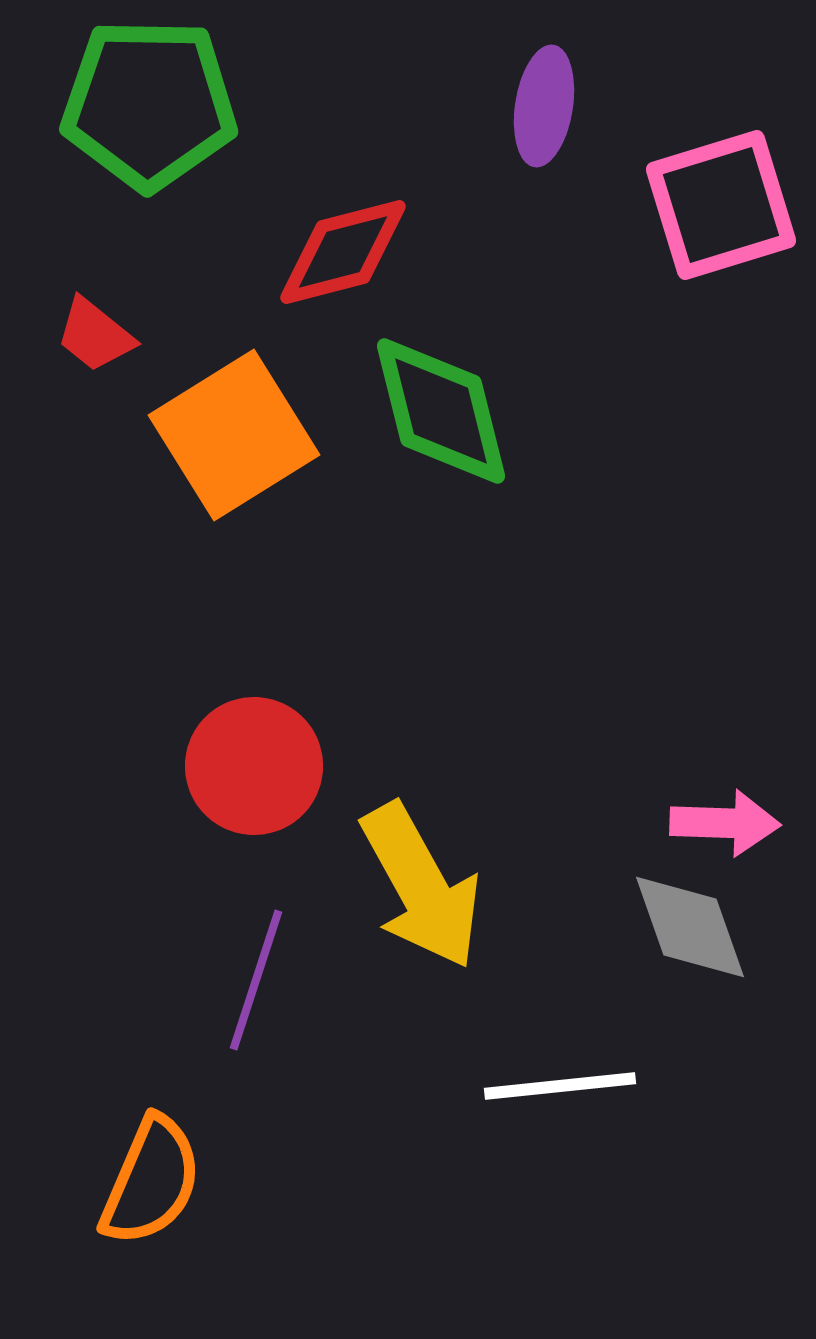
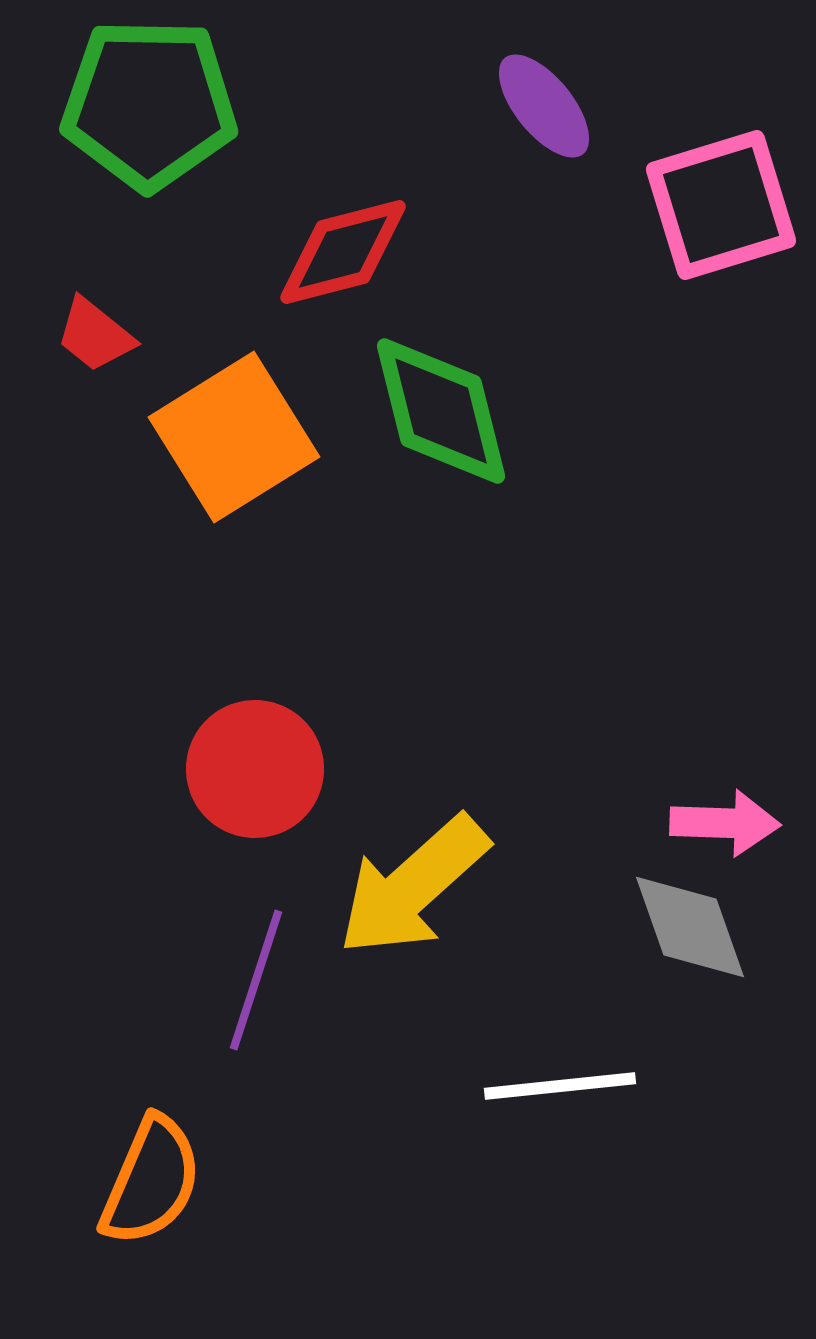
purple ellipse: rotated 48 degrees counterclockwise
orange square: moved 2 px down
red circle: moved 1 px right, 3 px down
yellow arrow: moved 8 px left; rotated 77 degrees clockwise
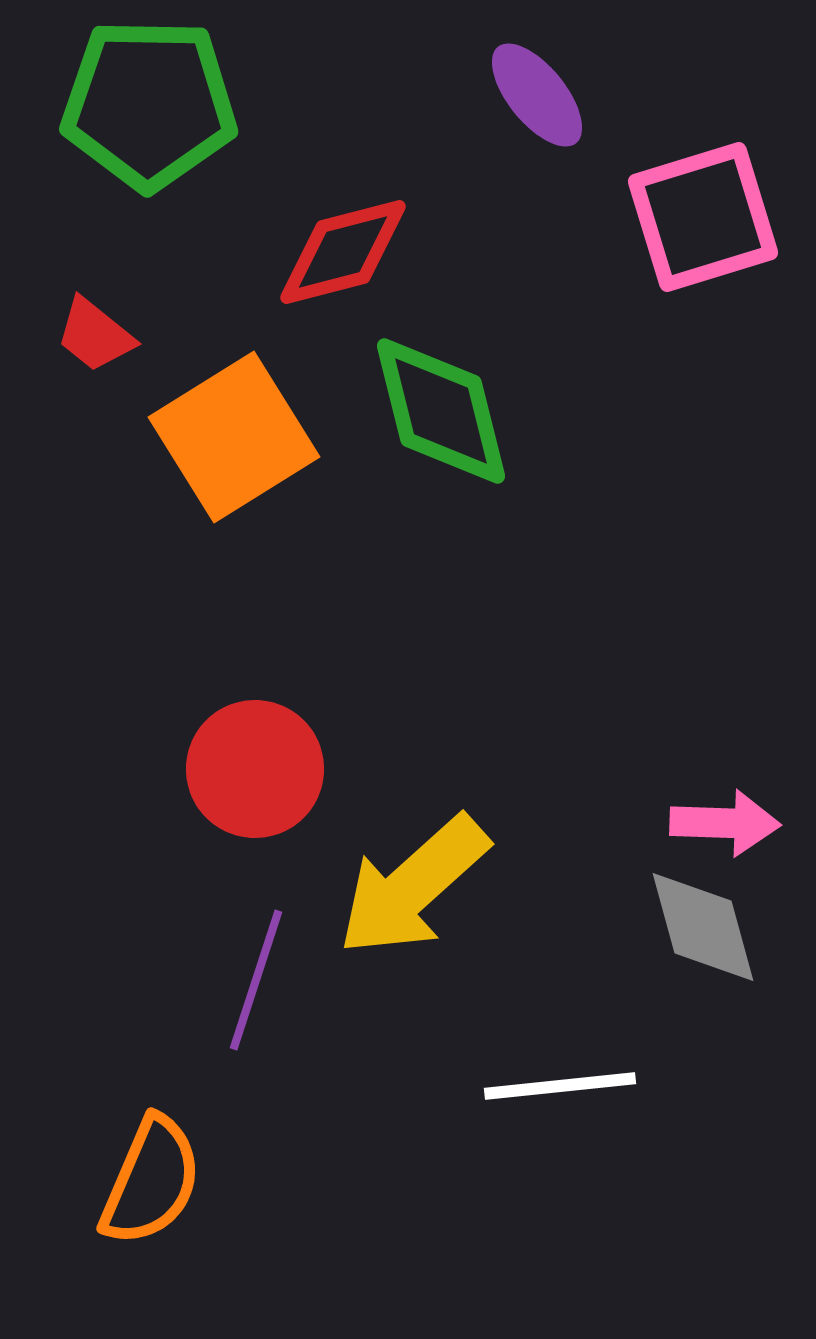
purple ellipse: moved 7 px left, 11 px up
pink square: moved 18 px left, 12 px down
gray diamond: moved 13 px right; rotated 4 degrees clockwise
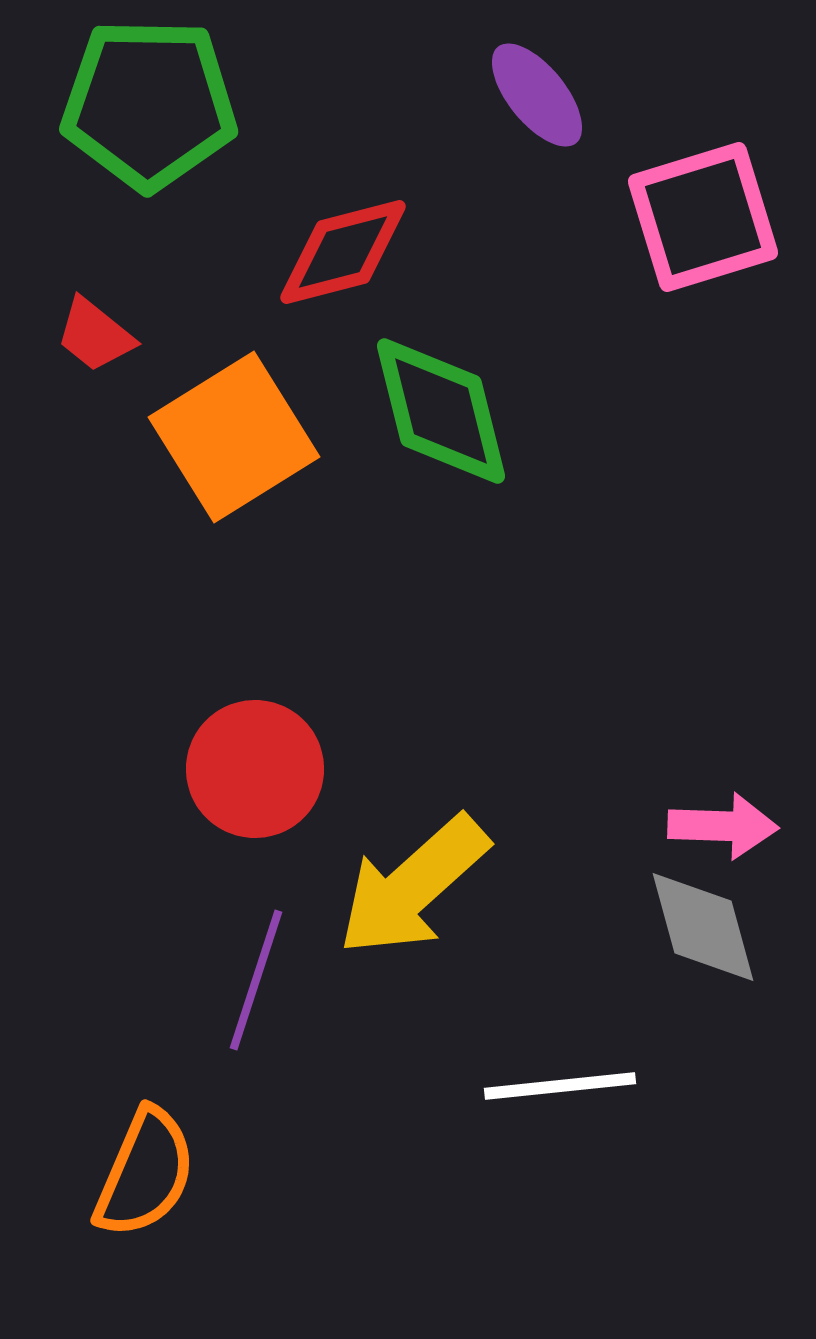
pink arrow: moved 2 px left, 3 px down
orange semicircle: moved 6 px left, 8 px up
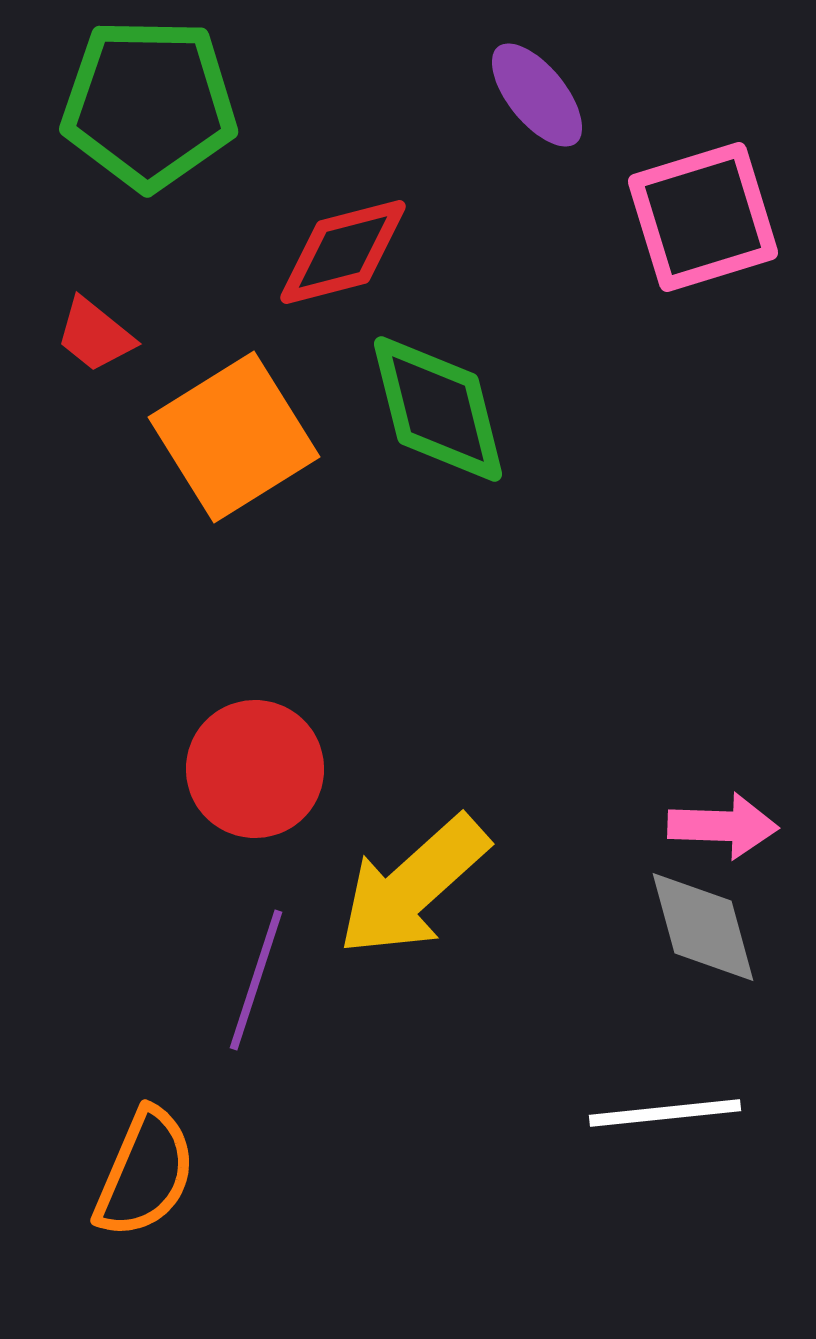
green diamond: moved 3 px left, 2 px up
white line: moved 105 px right, 27 px down
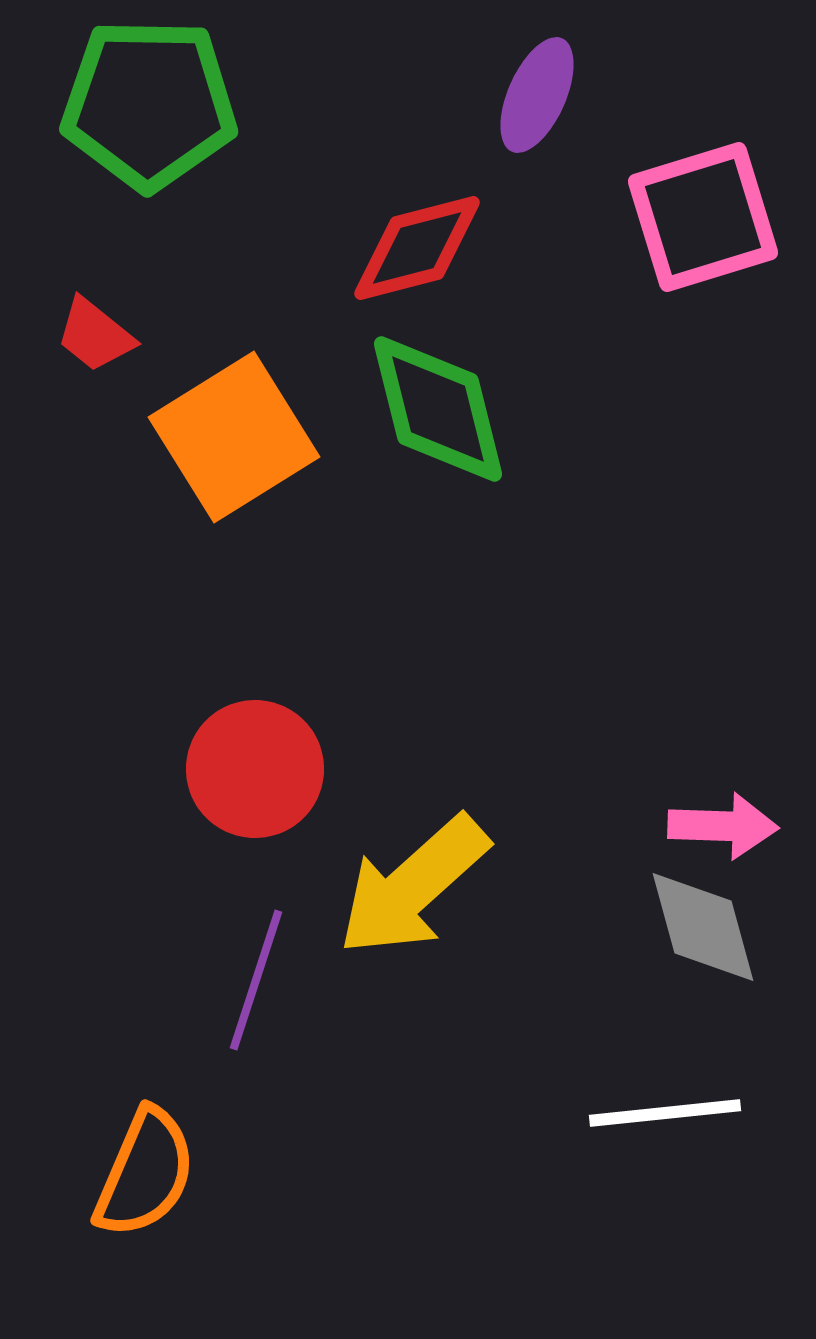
purple ellipse: rotated 63 degrees clockwise
red diamond: moved 74 px right, 4 px up
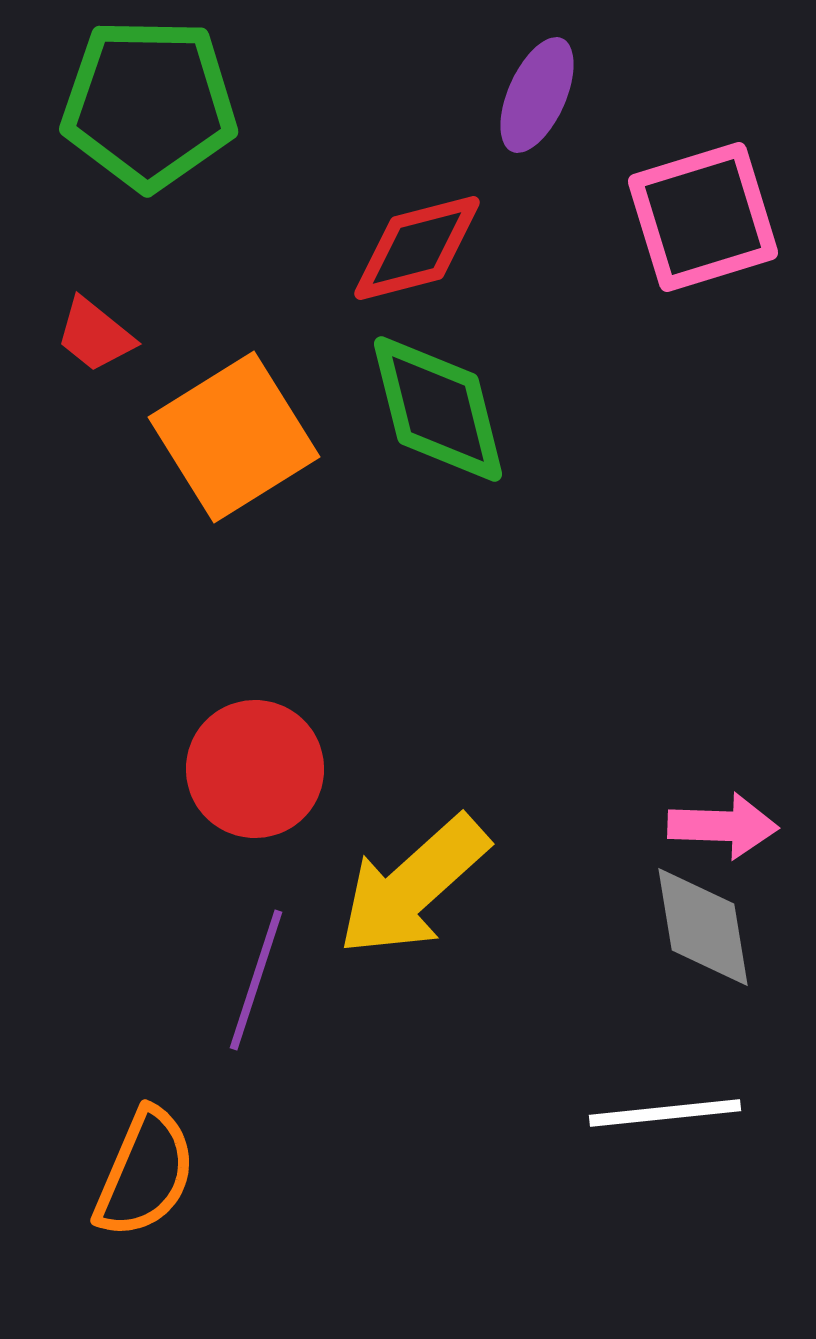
gray diamond: rotated 6 degrees clockwise
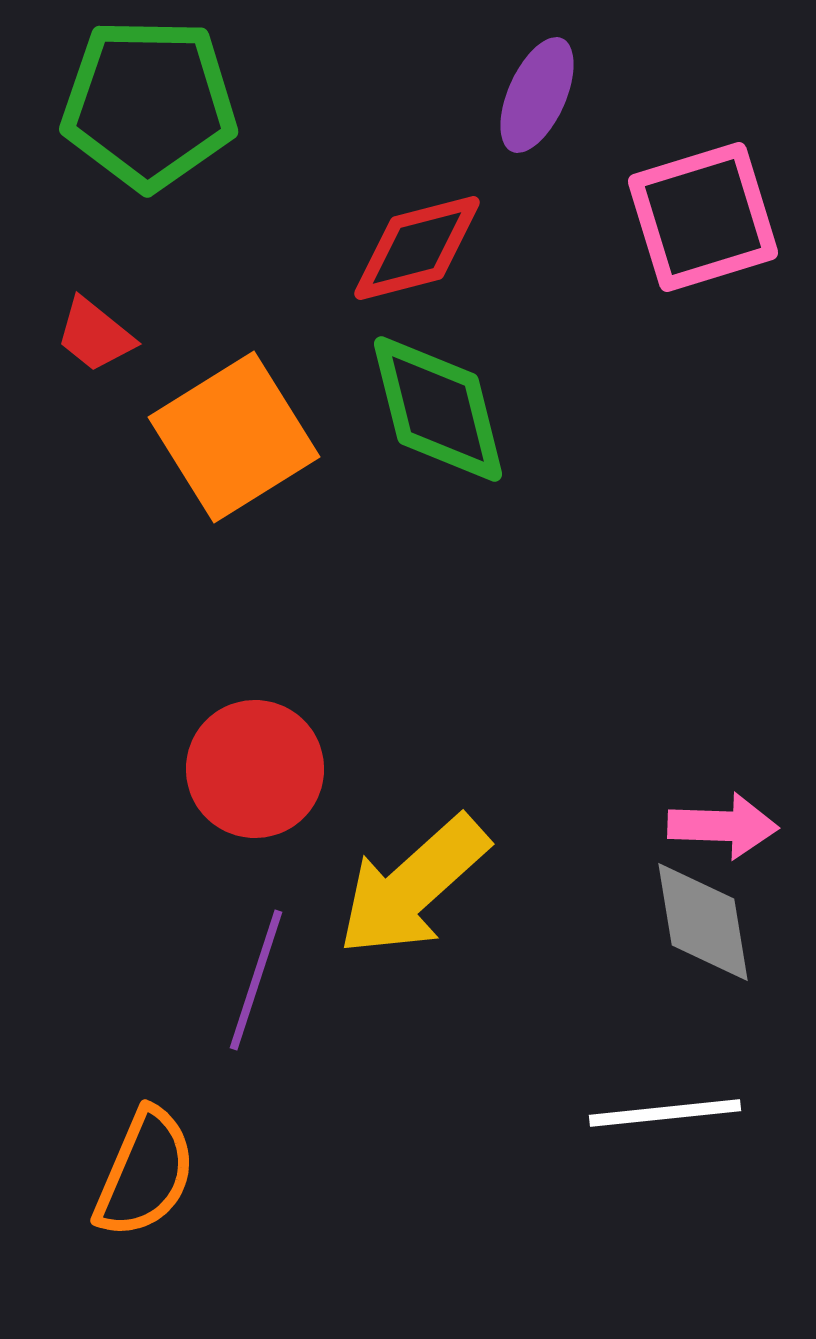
gray diamond: moved 5 px up
